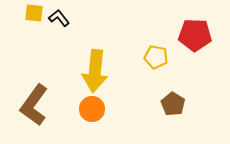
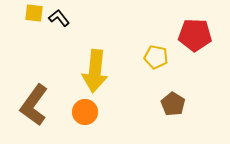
orange circle: moved 7 px left, 3 px down
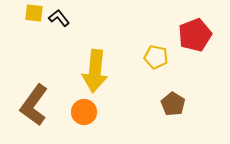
red pentagon: rotated 24 degrees counterclockwise
orange circle: moved 1 px left
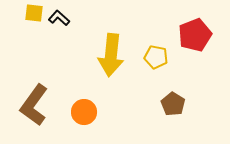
black L-shape: rotated 10 degrees counterclockwise
yellow arrow: moved 16 px right, 16 px up
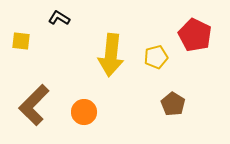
yellow square: moved 13 px left, 28 px down
black L-shape: rotated 10 degrees counterclockwise
red pentagon: rotated 24 degrees counterclockwise
yellow pentagon: rotated 25 degrees counterclockwise
brown L-shape: rotated 9 degrees clockwise
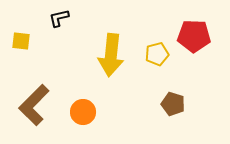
black L-shape: rotated 45 degrees counterclockwise
red pentagon: moved 1 px left, 1 px down; rotated 24 degrees counterclockwise
yellow pentagon: moved 1 px right, 3 px up
brown pentagon: rotated 15 degrees counterclockwise
orange circle: moved 1 px left
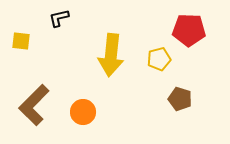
red pentagon: moved 5 px left, 6 px up
yellow pentagon: moved 2 px right, 5 px down
brown pentagon: moved 7 px right, 5 px up
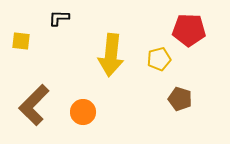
black L-shape: rotated 15 degrees clockwise
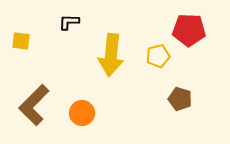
black L-shape: moved 10 px right, 4 px down
yellow pentagon: moved 1 px left, 3 px up
orange circle: moved 1 px left, 1 px down
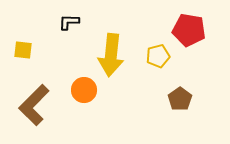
red pentagon: rotated 8 degrees clockwise
yellow square: moved 2 px right, 9 px down
brown pentagon: rotated 20 degrees clockwise
orange circle: moved 2 px right, 23 px up
